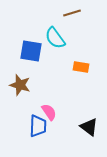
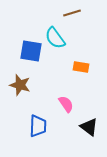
pink semicircle: moved 17 px right, 8 px up
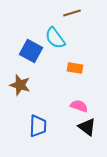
blue square: rotated 20 degrees clockwise
orange rectangle: moved 6 px left, 1 px down
pink semicircle: moved 13 px right, 2 px down; rotated 36 degrees counterclockwise
black triangle: moved 2 px left
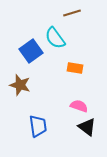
blue square: rotated 25 degrees clockwise
blue trapezoid: rotated 10 degrees counterclockwise
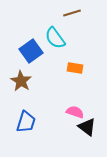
brown star: moved 1 px right, 4 px up; rotated 15 degrees clockwise
pink semicircle: moved 4 px left, 6 px down
blue trapezoid: moved 12 px left, 4 px up; rotated 25 degrees clockwise
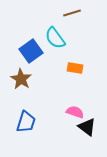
brown star: moved 2 px up
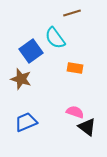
brown star: rotated 15 degrees counterclockwise
blue trapezoid: rotated 130 degrees counterclockwise
